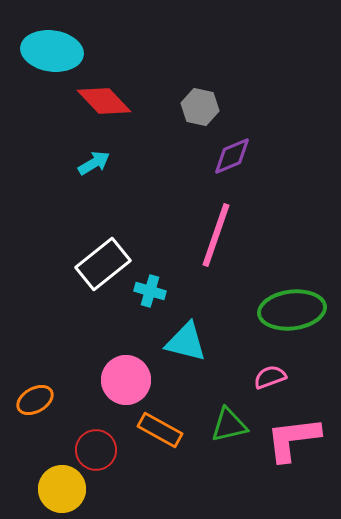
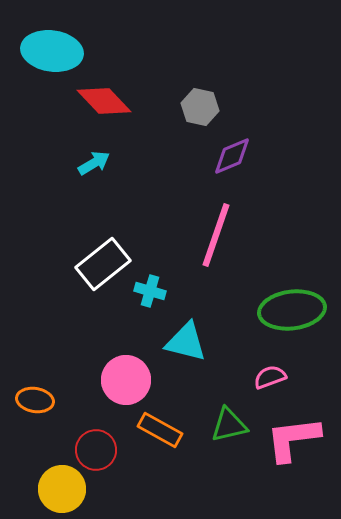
orange ellipse: rotated 39 degrees clockwise
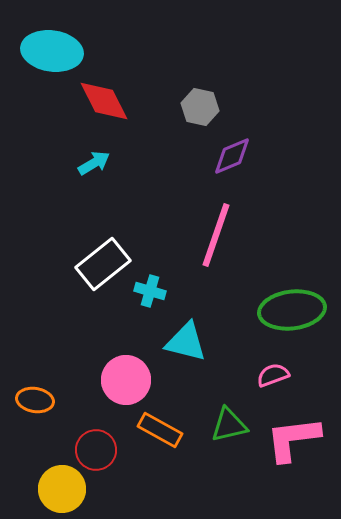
red diamond: rotated 16 degrees clockwise
pink semicircle: moved 3 px right, 2 px up
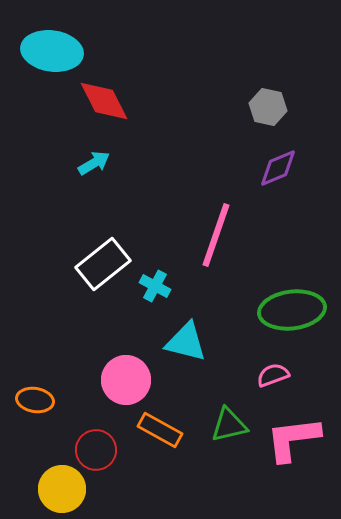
gray hexagon: moved 68 px right
purple diamond: moved 46 px right, 12 px down
cyan cross: moved 5 px right, 5 px up; rotated 12 degrees clockwise
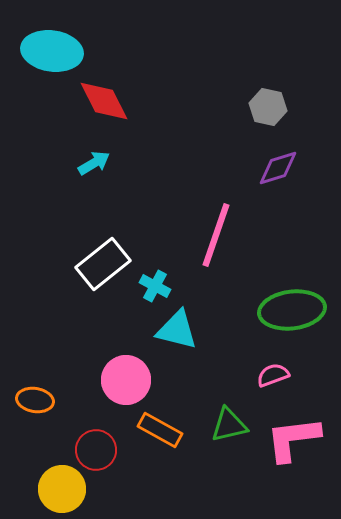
purple diamond: rotated 6 degrees clockwise
cyan triangle: moved 9 px left, 12 px up
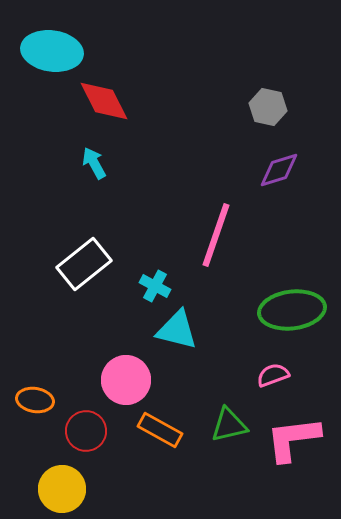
cyan arrow: rotated 88 degrees counterclockwise
purple diamond: moved 1 px right, 2 px down
white rectangle: moved 19 px left
red circle: moved 10 px left, 19 px up
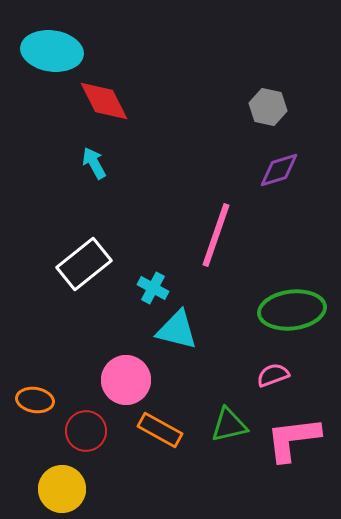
cyan cross: moved 2 px left, 2 px down
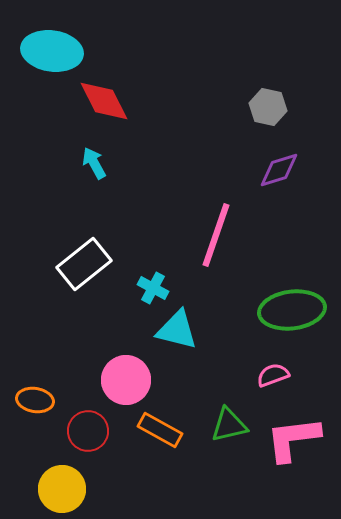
red circle: moved 2 px right
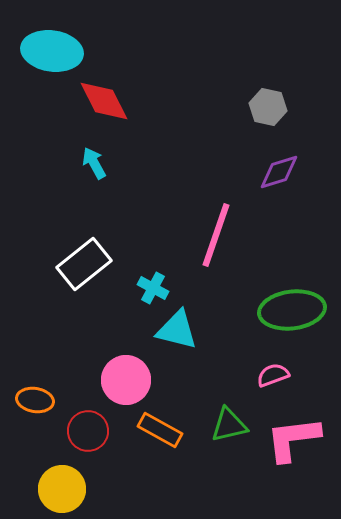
purple diamond: moved 2 px down
